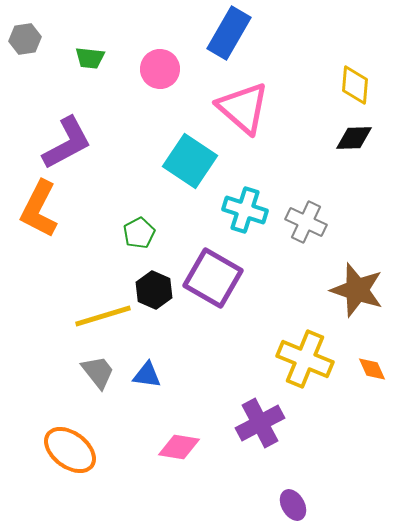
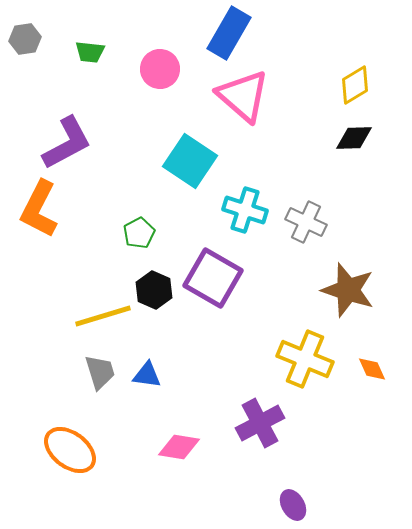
green trapezoid: moved 6 px up
yellow diamond: rotated 54 degrees clockwise
pink triangle: moved 12 px up
brown star: moved 9 px left
gray trapezoid: moved 2 px right; rotated 21 degrees clockwise
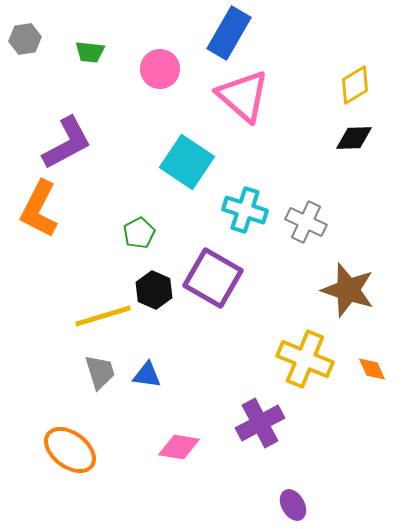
cyan square: moved 3 px left, 1 px down
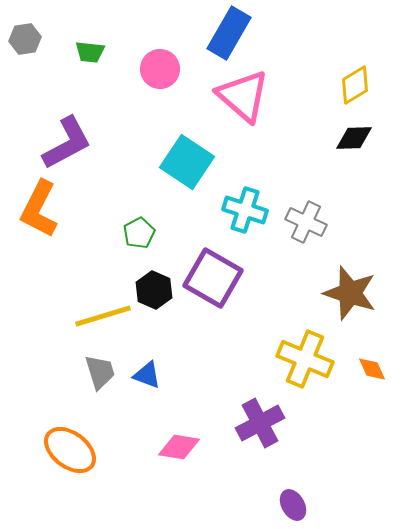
brown star: moved 2 px right, 3 px down
blue triangle: rotated 12 degrees clockwise
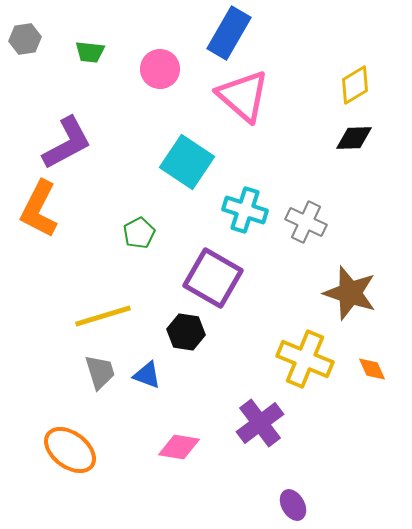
black hexagon: moved 32 px right, 42 px down; rotated 15 degrees counterclockwise
purple cross: rotated 9 degrees counterclockwise
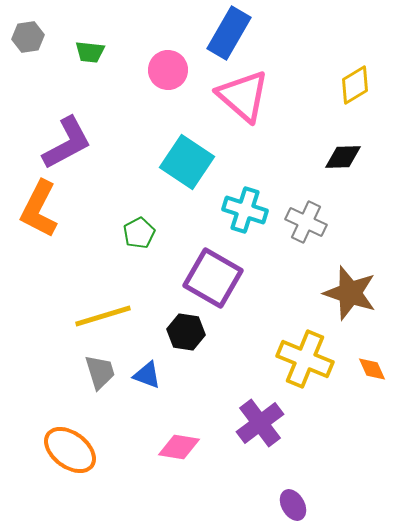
gray hexagon: moved 3 px right, 2 px up
pink circle: moved 8 px right, 1 px down
black diamond: moved 11 px left, 19 px down
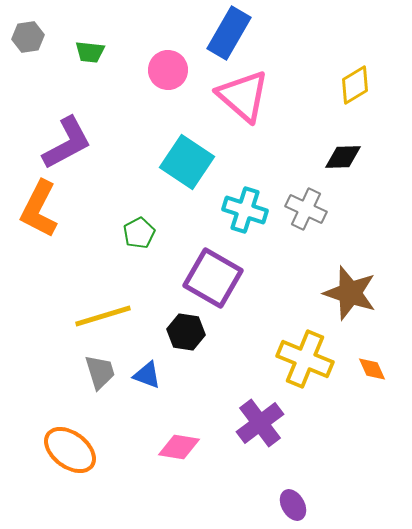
gray cross: moved 13 px up
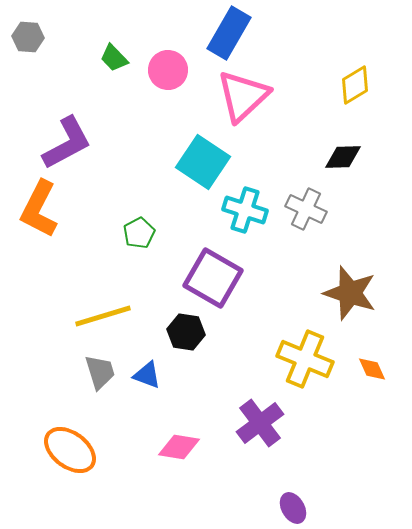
gray hexagon: rotated 12 degrees clockwise
green trapezoid: moved 24 px right, 6 px down; rotated 40 degrees clockwise
pink triangle: rotated 36 degrees clockwise
cyan square: moved 16 px right
purple ellipse: moved 3 px down
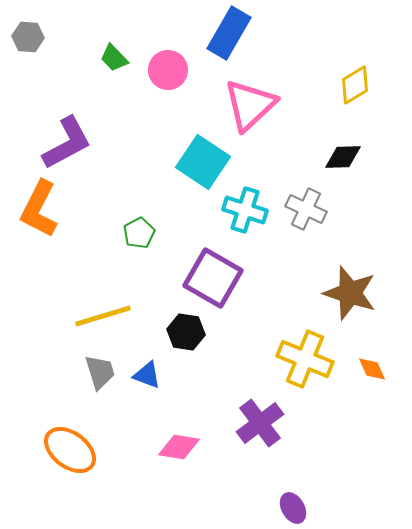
pink triangle: moved 7 px right, 9 px down
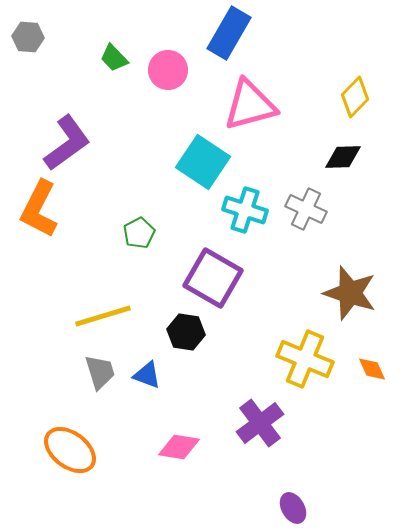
yellow diamond: moved 12 px down; rotated 15 degrees counterclockwise
pink triangle: rotated 28 degrees clockwise
purple L-shape: rotated 8 degrees counterclockwise
